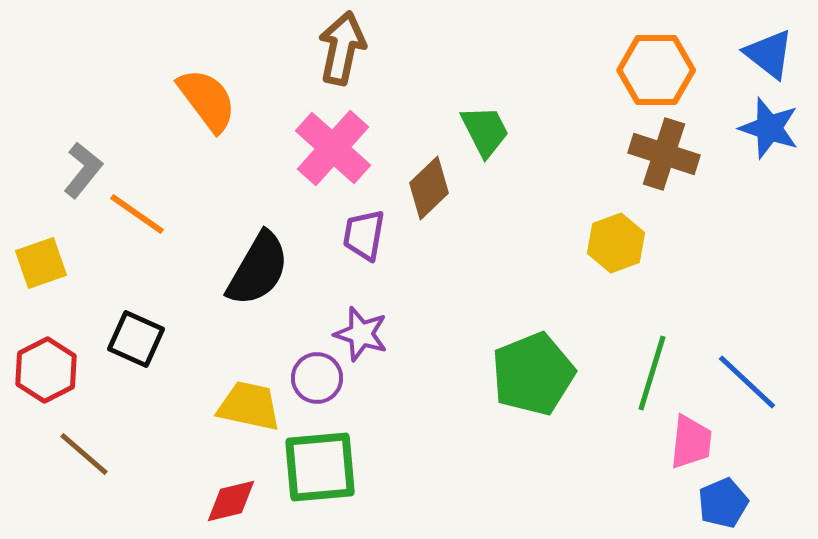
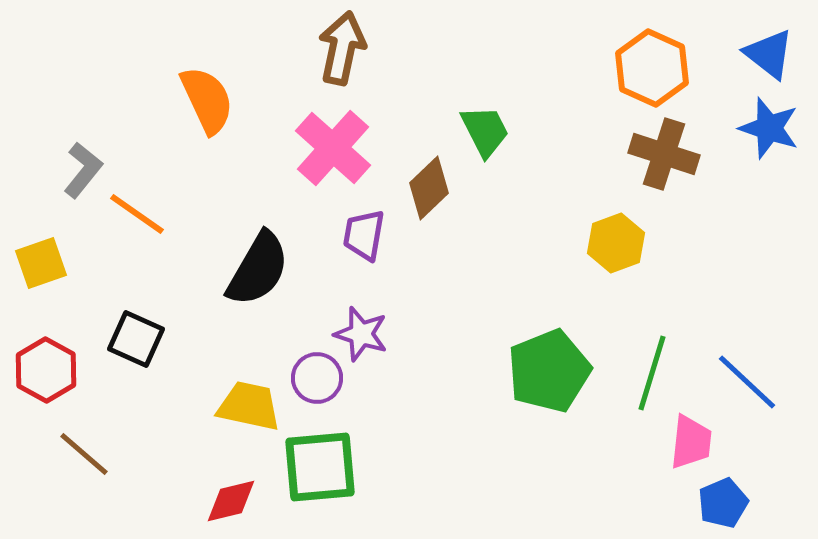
orange hexagon: moved 4 px left, 2 px up; rotated 24 degrees clockwise
orange semicircle: rotated 12 degrees clockwise
red hexagon: rotated 4 degrees counterclockwise
green pentagon: moved 16 px right, 3 px up
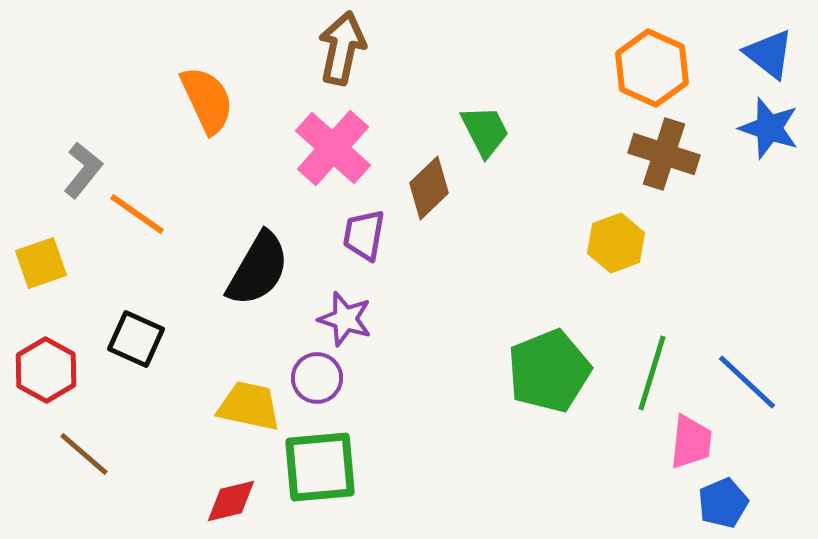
purple star: moved 16 px left, 15 px up
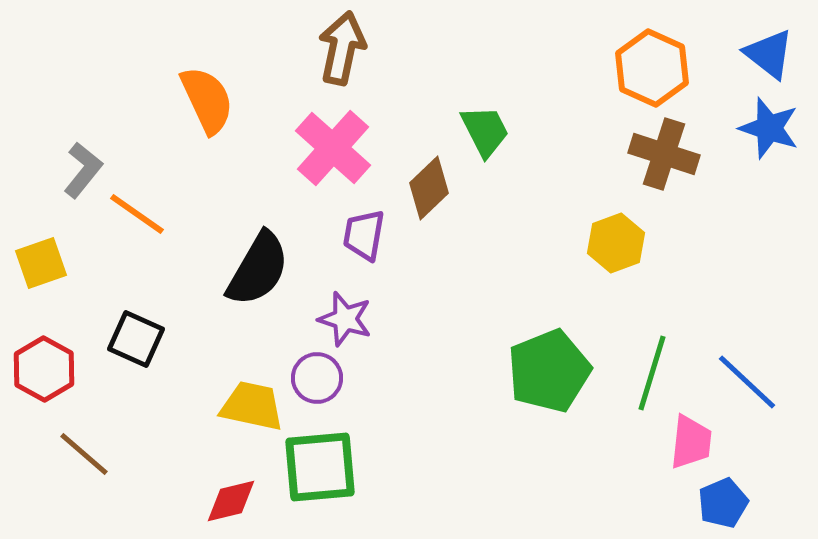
red hexagon: moved 2 px left, 1 px up
yellow trapezoid: moved 3 px right
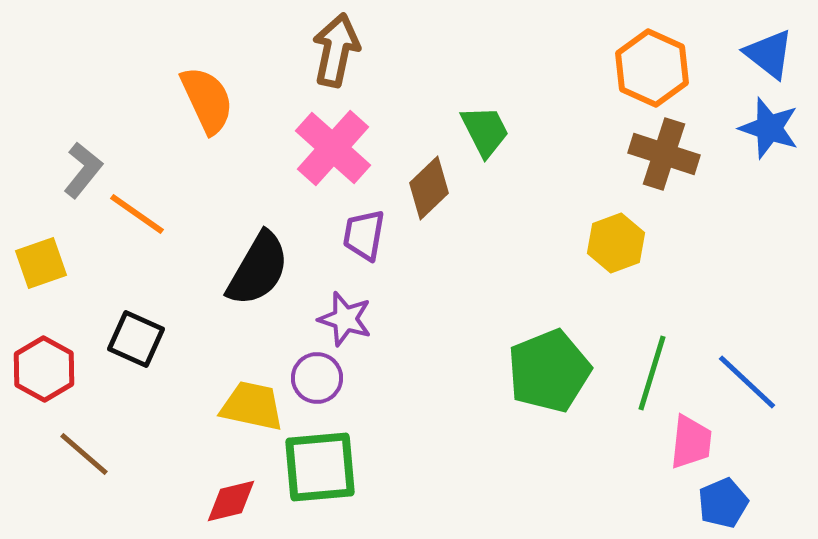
brown arrow: moved 6 px left, 2 px down
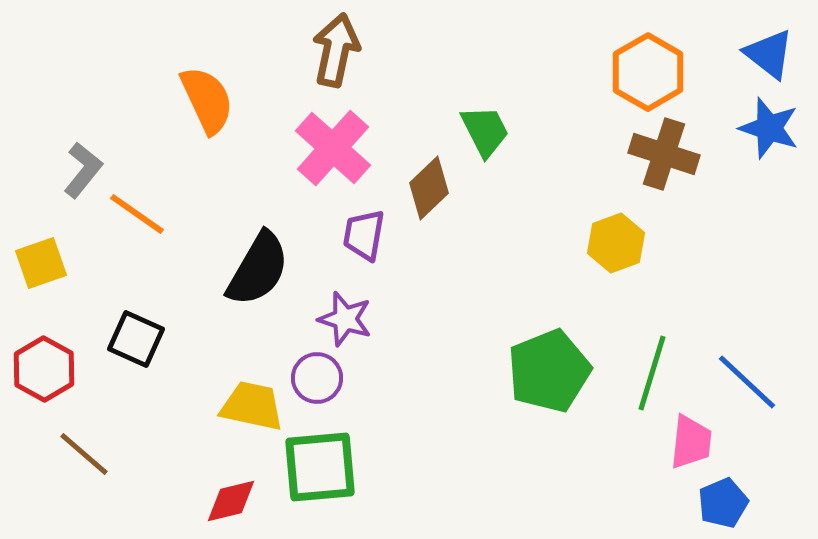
orange hexagon: moved 4 px left, 4 px down; rotated 6 degrees clockwise
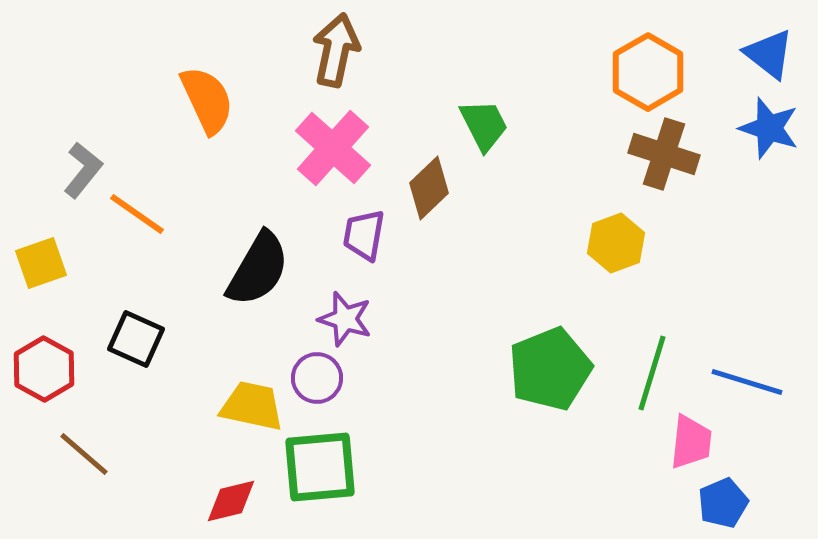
green trapezoid: moved 1 px left, 6 px up
green pentagon: moved 1 px right, 2 px up
blue line: rotated 26 degrees counterclockwise
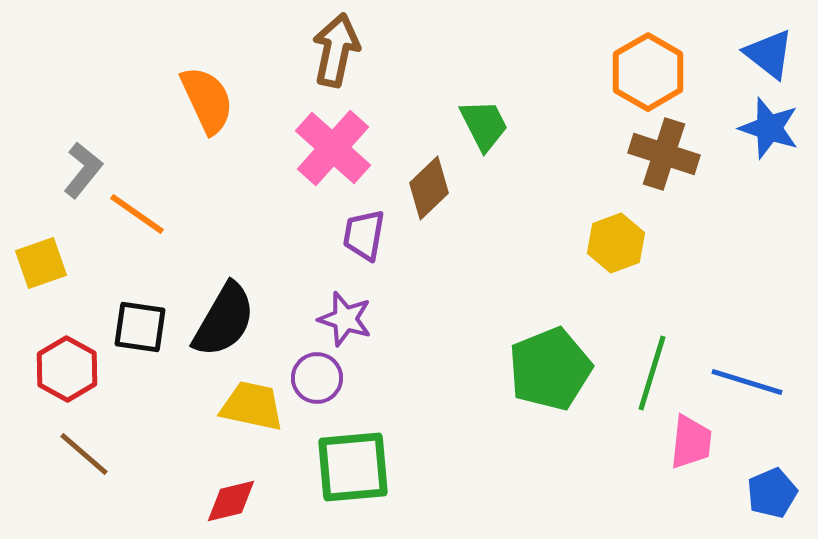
black semicircle: moved 34 px left, 51 px down
black square: moved 4 px right, 12 px up; rotated 16 degrees counterclockwise
red hexagon: moved 23 px right
green square: moved 33 px right
blue pentagon: moved 49 px right, 10 px up
